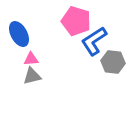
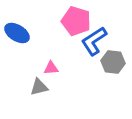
blue ellipse: moved 2 px left, 1 px up; rotated 30 degrees counterclockwise
pink triangle: moved 20 px right, 9 px down
gray triangle: moved 7 px right, 11 px down
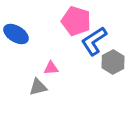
blue ellipse: moved 1 px left, 1 px down
gray hexagon: rotated 25 degrees clockwise
gray triangle: moved 1 px left
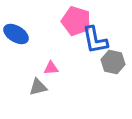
blue L-shape: moved 1 px right, 1 px up; rotated 68 degrees counterclockwise
gray hexagon: rotated 20 degrees counterclockwise
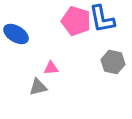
blue L-shape: moved 7 px right, 21 px up
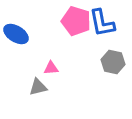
blue L-shape: moved 4 px down
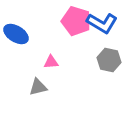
blue L-shape: rotated 48 degrees counterclockwise
gray hexagon: moved 4 px left, 2 px up
pink triangle: moved 6 px up
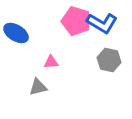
blue ellipse: moved 1 px up
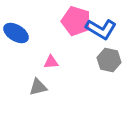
blue L-shape: moved 1 px left, 6 px down
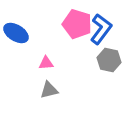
pink pentagon: moved 1 px right, 3 px down
blue L-shape: rotated 84 degrees counterclockwise
pink triangle: moved 5 px left, 1 px down
gray triangle: moved 11 px right, 3 px down
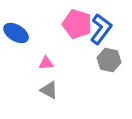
gray triangle: rotated 42 degrees clockwise
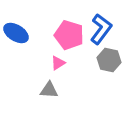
pink pentagon: moved 8 px left, 11 px down
pink triangle: moved 12 px right; rotated 28 degrees counterclockwise
gray triangle: rotated 24 degrees counterclockwise
